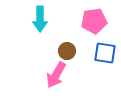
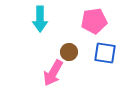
brown circle: moved 2 px right, 1 px down
pink arrow: moved 3 px left, 2 px up
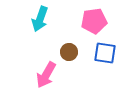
cyan arrow: rotated 20 degrees clockwise
pink arrow: moved 7 px left, 2 px down
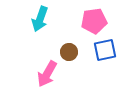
blue square: moved 3 px up; rotated 20 degrees counterclockwise
pink arrow: moved 1 px right, 1 px up
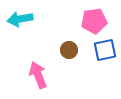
cyan arrow: moved 20 px left; rotated 60 degrees clockwise
brown circle: moved 2 px up
pink arrow: moved 9 px left, 1 px down; rotated 128 degrees clockwise
